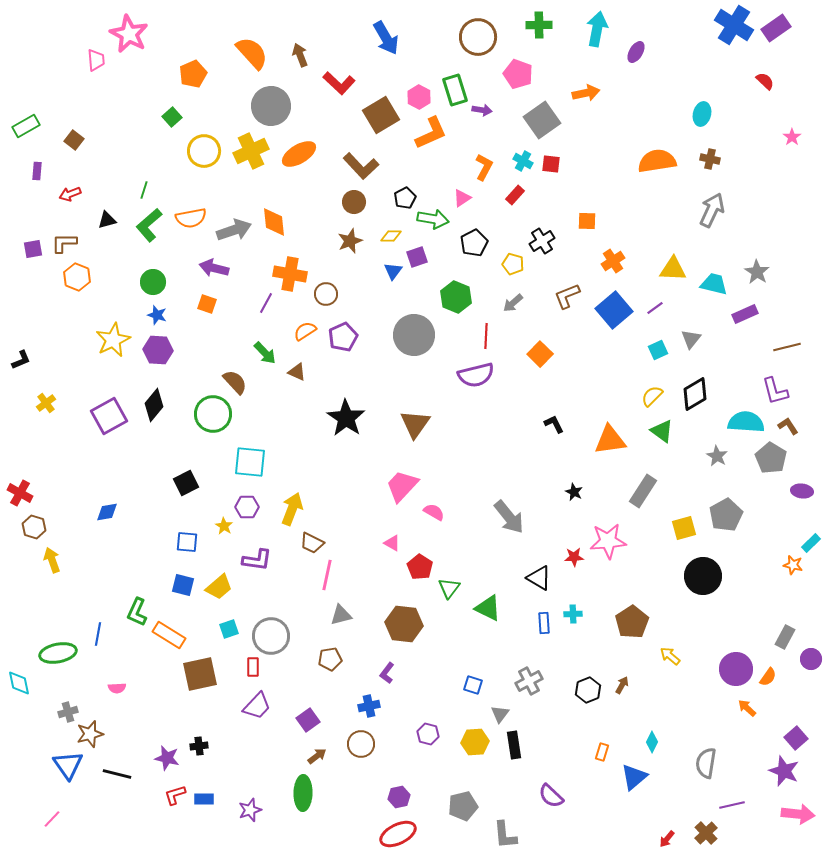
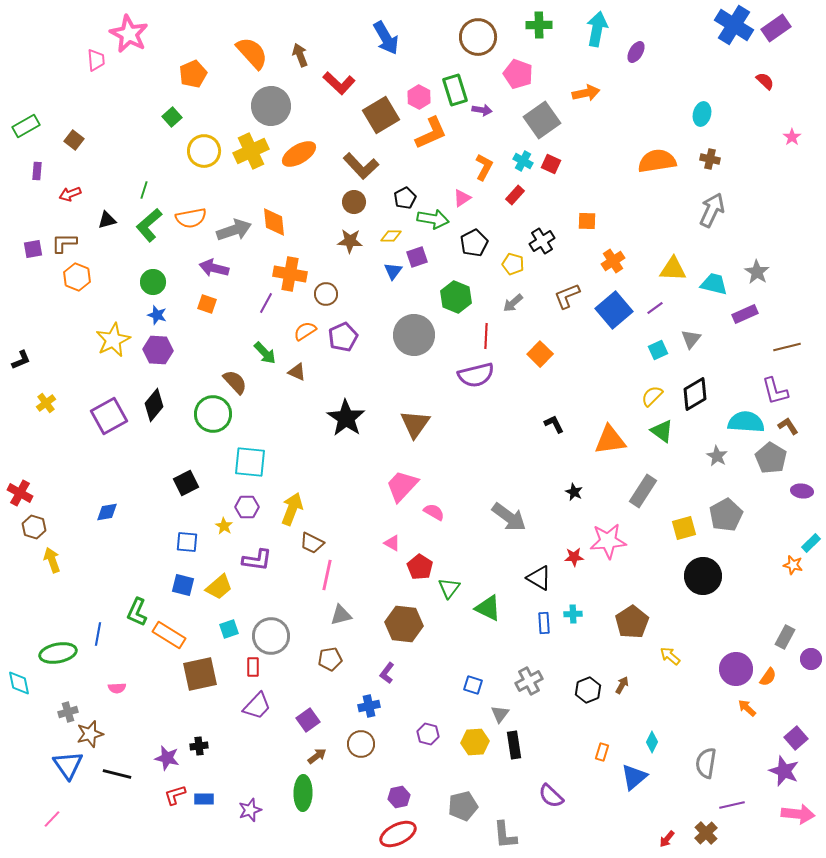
red square at (551, 164): rotated 18 degrees clockwise
brown star at (350, 241): rotated 25 degrees clockwise
gray arrow at (509, 517): rotated 15 degrees counterclockwise
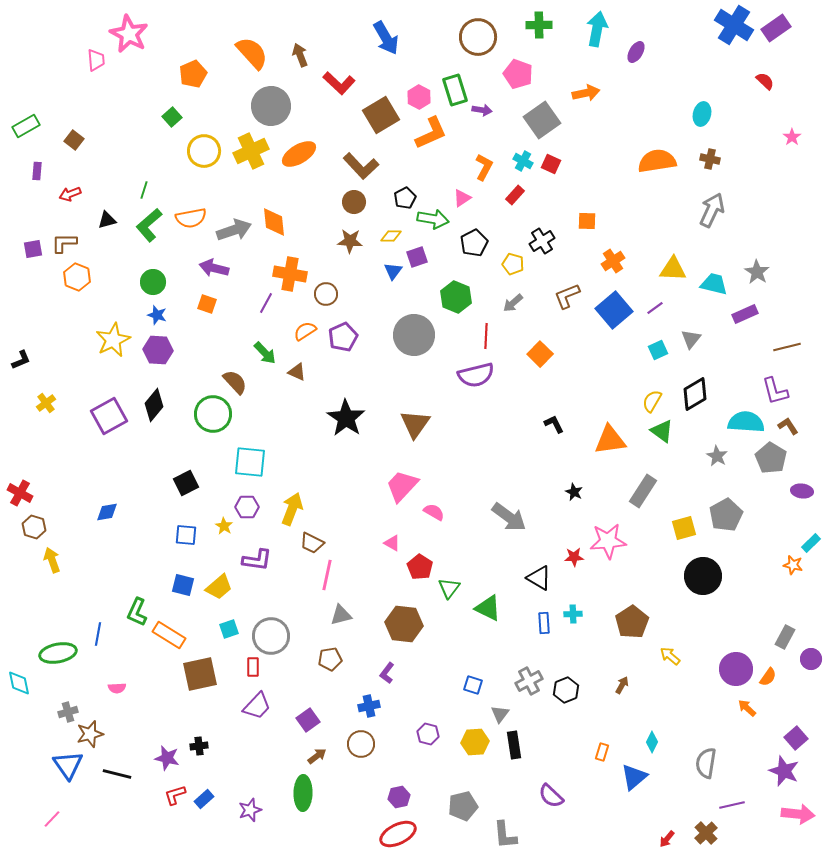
yellow semicircle at (652, 396): moved 5 px down; rotated 15 degrees counterclockwise
blue square at (187, 542): moved 1 px left, 7 px up
black hexagon at (588, 690): moved 22 px left
blue rectangle at (204, 799): rotated 42 degrees counterclockwise
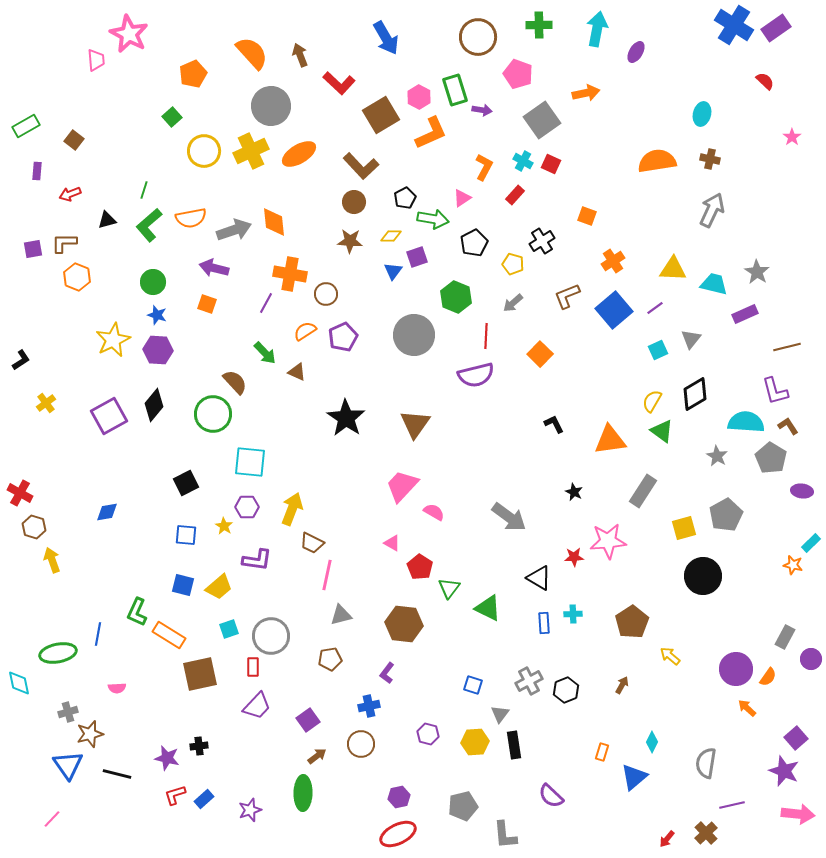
orange square at (587, 221): moved 5 px up; rotated 18 degrees clockwise
black L-shape at (21, 360): rotated 10 degrees counterclockwise
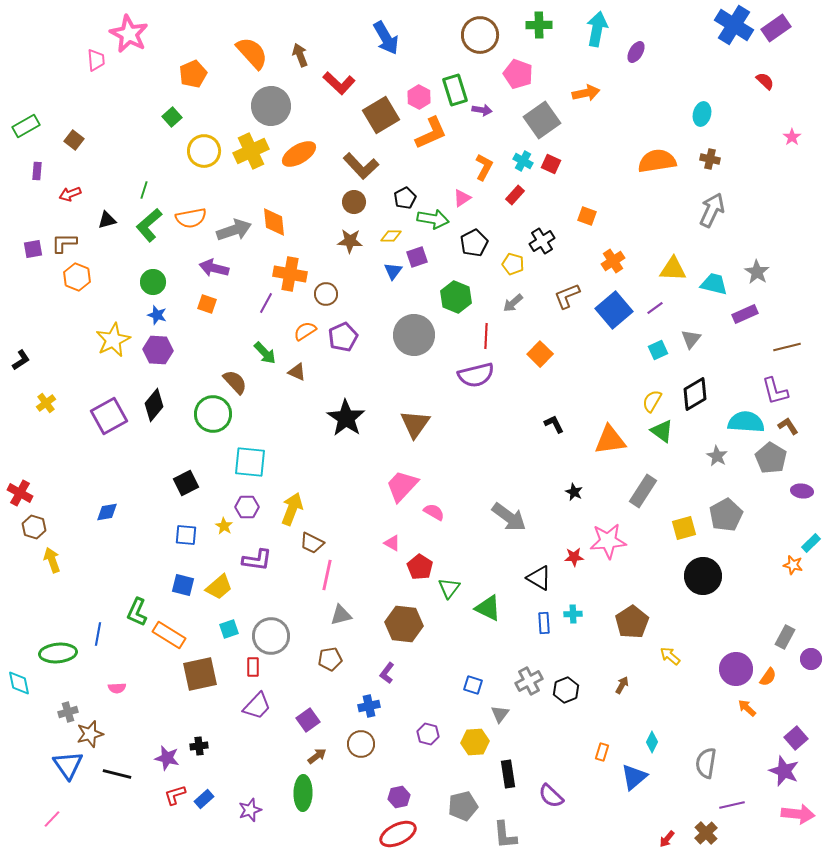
brown circle at (478, 37): moved 2 px right, 2 px up
green ellipse at (58, 653): rotated 6 degrees clockwise
black rectangle at (514, 745): moved 6 px left, 29 px down
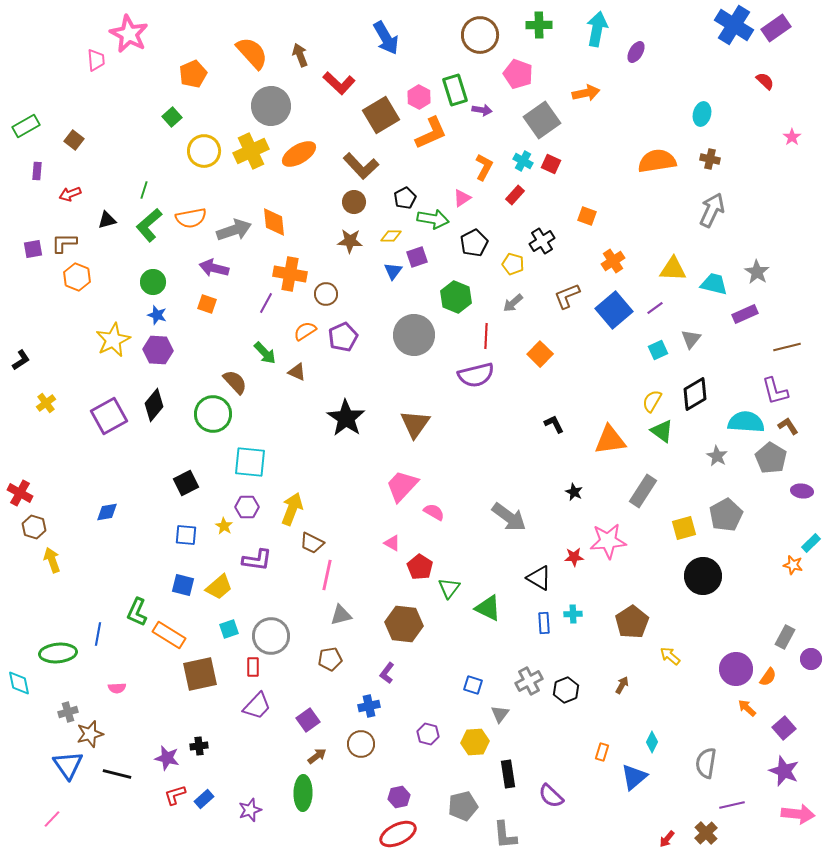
purple square at (796, 738): moved 12 px left, 10 px up
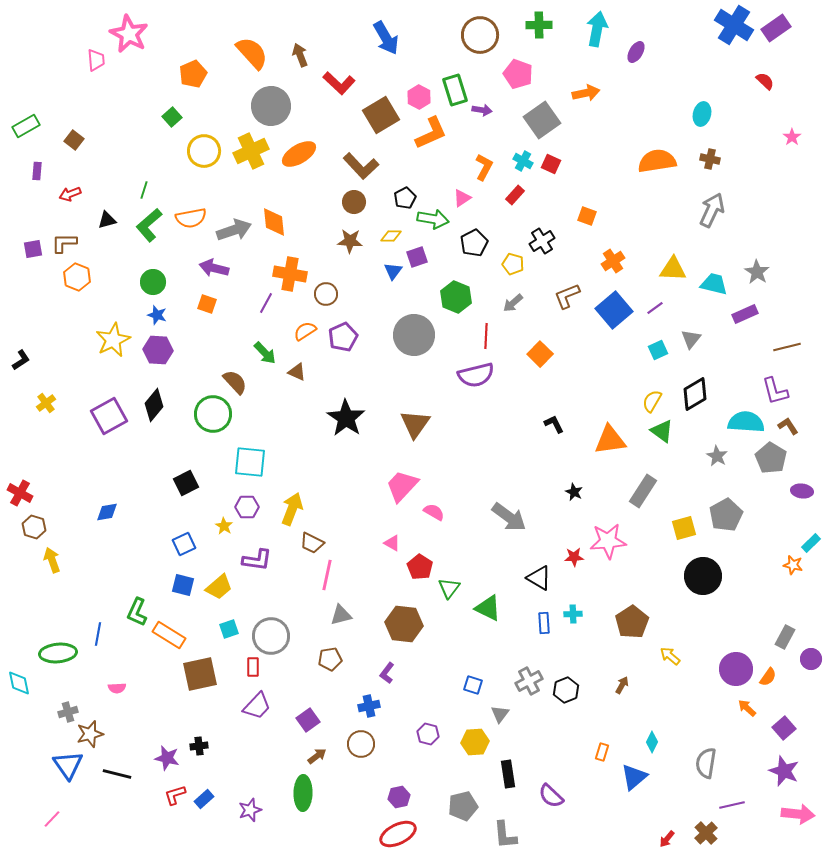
blue square at (186, 535): moved 2 px left, 9 px down; rotated 30 degrees counterclockwise
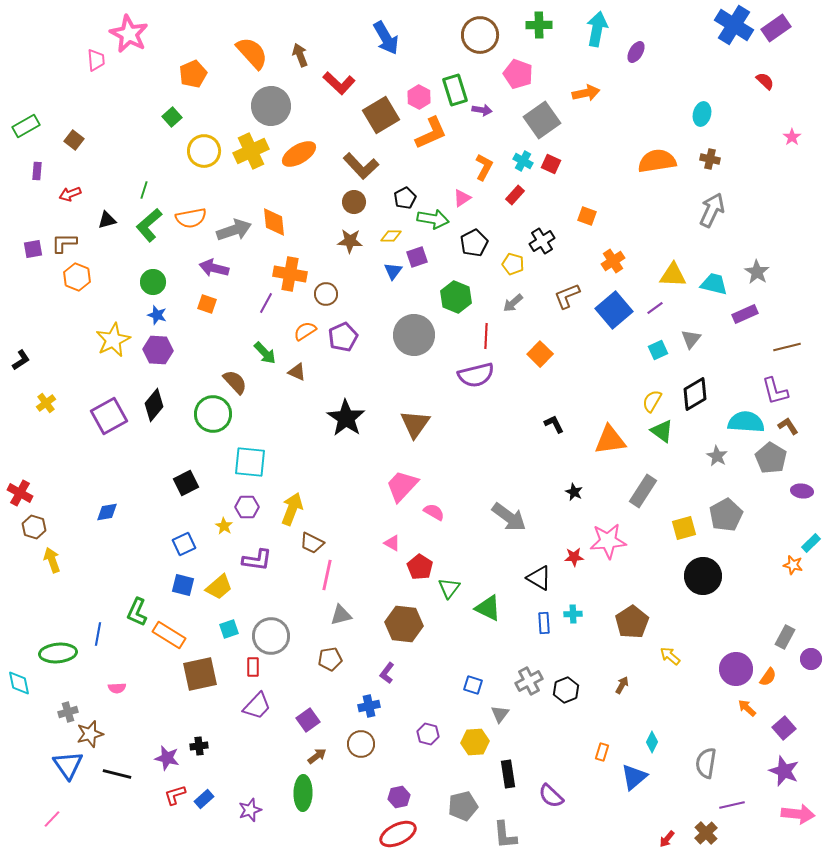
yellow triangle at (673, 269): moved 6 px down
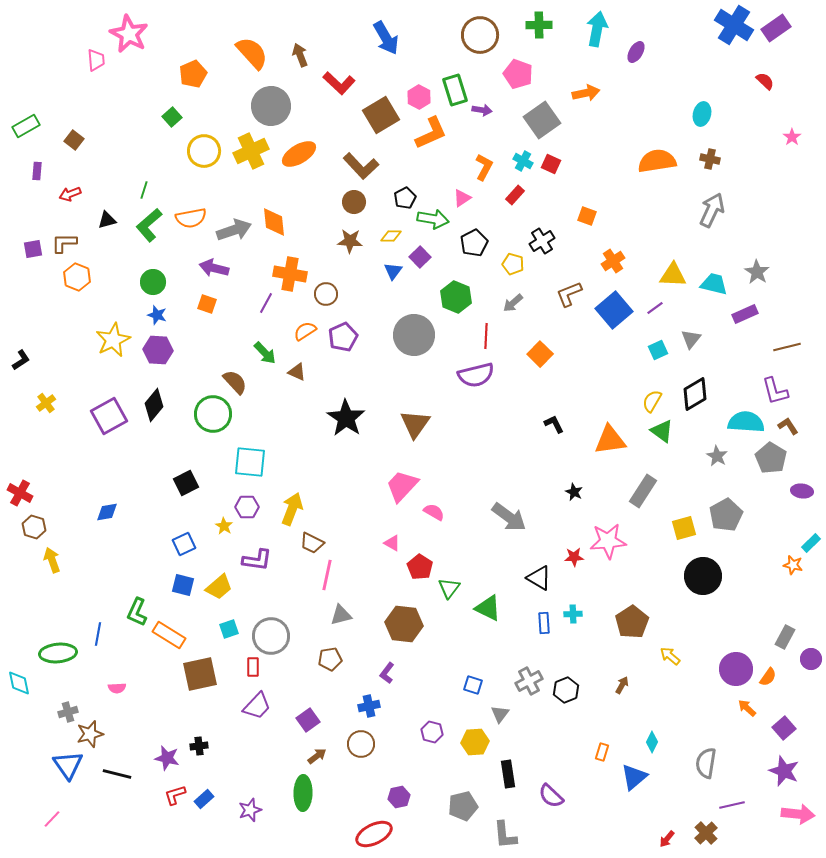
purple square at (417, 257): moved 3 px right; rotated 25 degrees counterclockwise
brown L-shape at (567, 296): moved 2 px right, 2 px up
purple hexagon at (428, 734): moved 4 px right, 2 px up
red ellipse at (398, 834): moved 24 px left
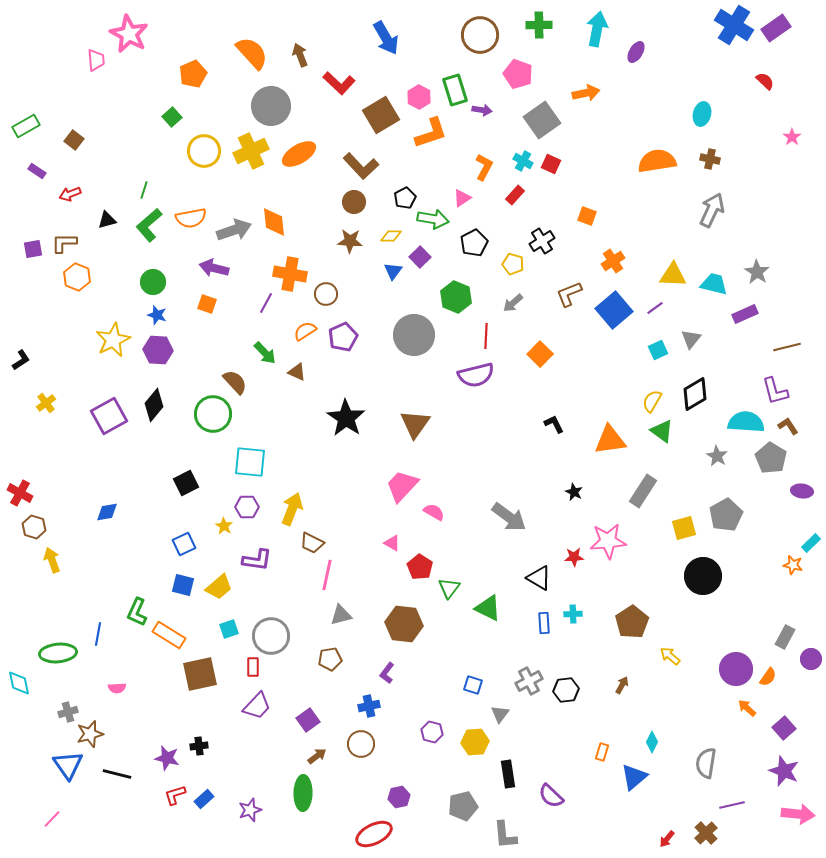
orange L-shape at (431, 133): rotated 6 degrees clockwise
purple rectangle at (37, 171): rotated 60 degrees counterclockwise
black hexagon at (566, 690): rotated 15 degrees clockwise
